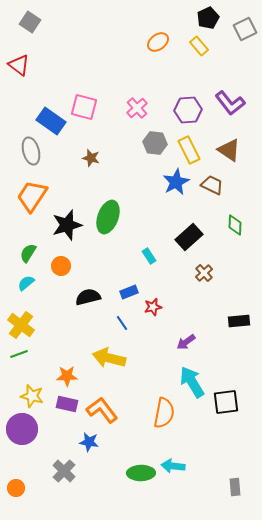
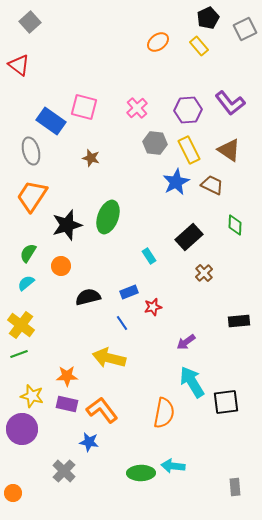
gray square at (30, 22): rotated 15 degrees clockwise
orange circle at (16, 488): moved 3 px left, 5 px down
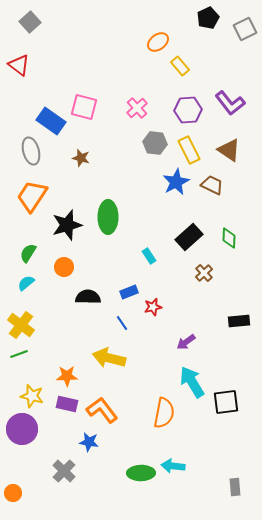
yellow rectangle at (199, 46): moved 19 px left, 20 px down
brown star at (91, 158): moved 10 px left
green ellipse at (108, 217): rotated 20 degrees counterclockwise
green diamond at (235, 225): moved 6 px left, 13 px down
orange circle at (61, 266): moved 3 px right, 1 px down
black semicircle at (88, 297): rotated 15 degrees clockwise
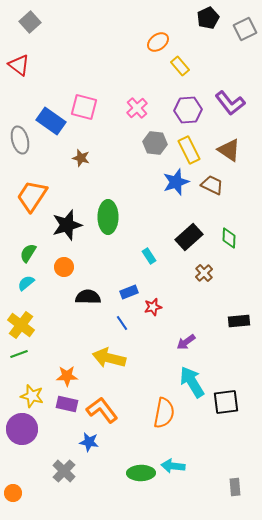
gray ellipse at (31, 151): moved 11 px left, 11 px up
blue star at (176, 182): rotated 8 degrees clockwise
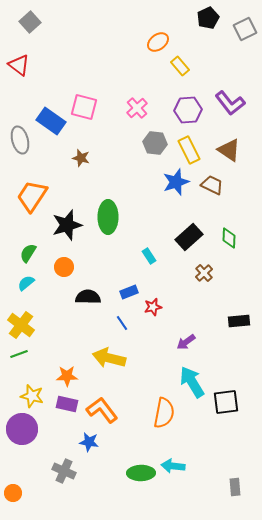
gray cross at (64, 471): rotated 20 degrees counterclockwise
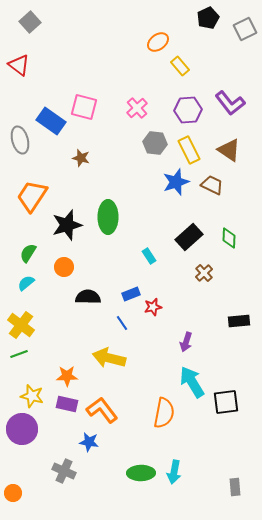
blue rectangle at (129, 292): moved 2 px right, 2 px down
purple arrow at (186, 342): rotated 36 degrees counterclockwise
cyan arrow at (173, 466): moved 1 px right, 6 px down; rotated 85 degrees counterclockwise
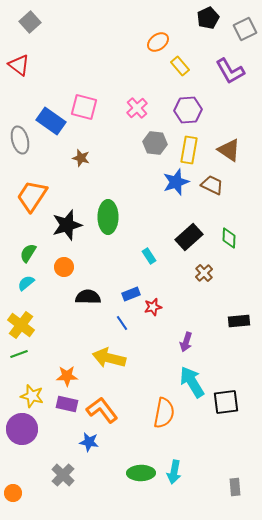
purple L-shape at (230, 103): moved 32 px up; rotated 8 degrees clockwise
yellow rectangle at (189, 150): rotated 36 degrees clockwise
gray cross at (64, 471): moved 1 px left, 4 px down; rotated 20 degrees clockwise
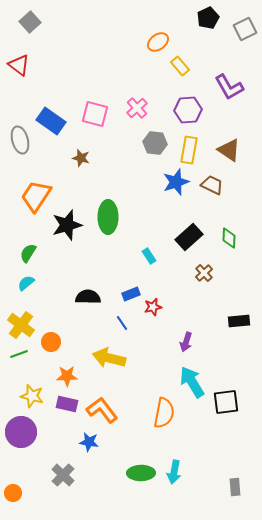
purple L-shape at (230, 71): moved 1 px left, 16 px down
pink square at (84, 107): moved 11 px right, 7 px down
orange trapezoid at (32, 196): moved 4 px right
orange circle at (64, 267): moved 13 px left, 75 px down
purple circle at (22, 429): moved 1 px left, 3 px down
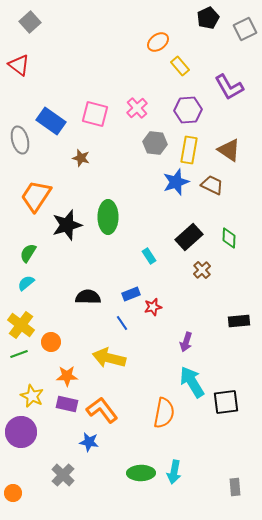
brown cross at (204, 273): moved 2 px left, 3 px up
yellow star at (32, 396): rotated 10 degrees clockwise
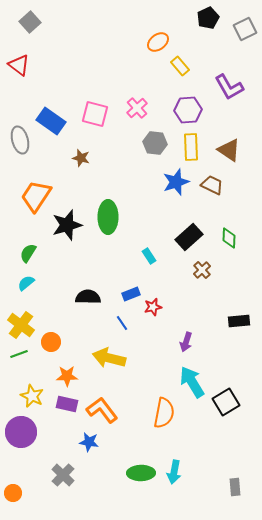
yellow rectangle at (189, 150): moved 2 px right, 3 px up; rotated 12 degrees counterclockwise
black square at (226, 402): rotated 24 degrees counterclockwise
